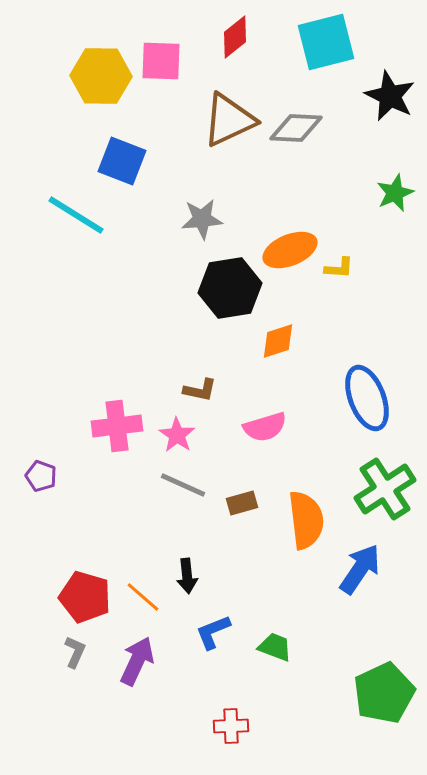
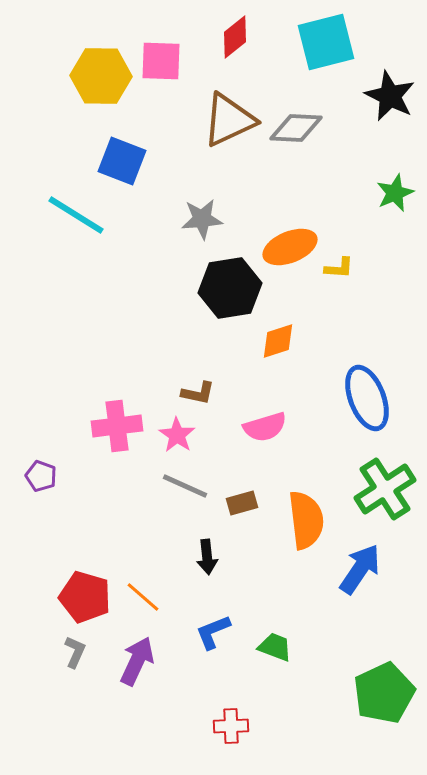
orange ellipse: moved 3 px up
brown L-shape: moved 2 px left, 3 px down
gray line: moved 2 px right, 1 px down
black arrow: moved 20 px right, 19 px up
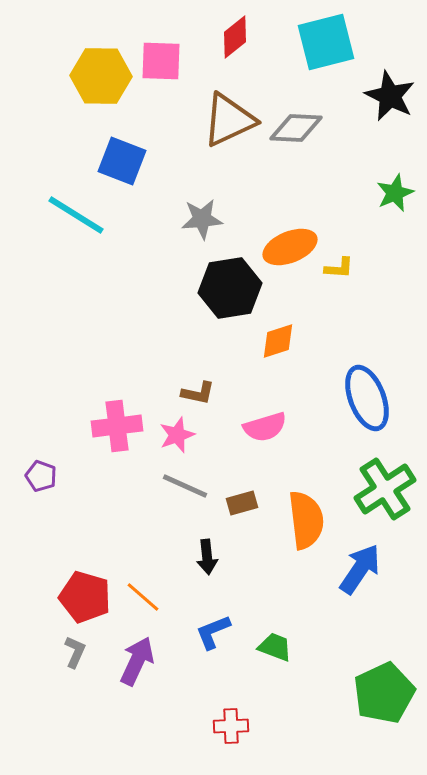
pink star: rotated 18 degrees clockwise
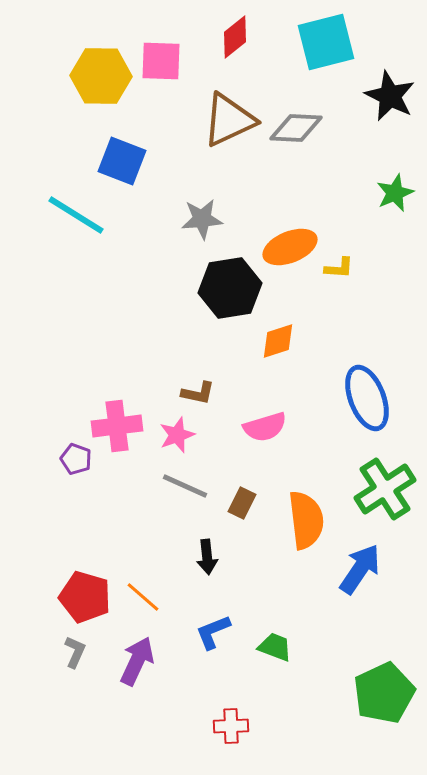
purple pentagon: moved 35 px right, 17 px up
brown rectangle: rotated 48 degrees counterclockwise
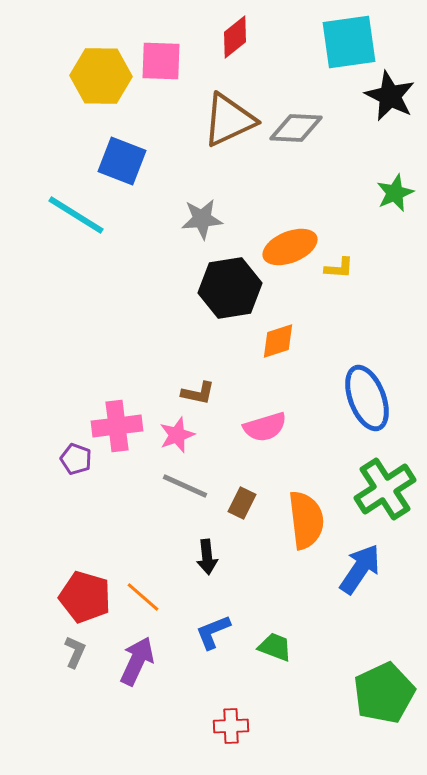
cyan square: moved 23 px right; rotated 6 degrees clockwise
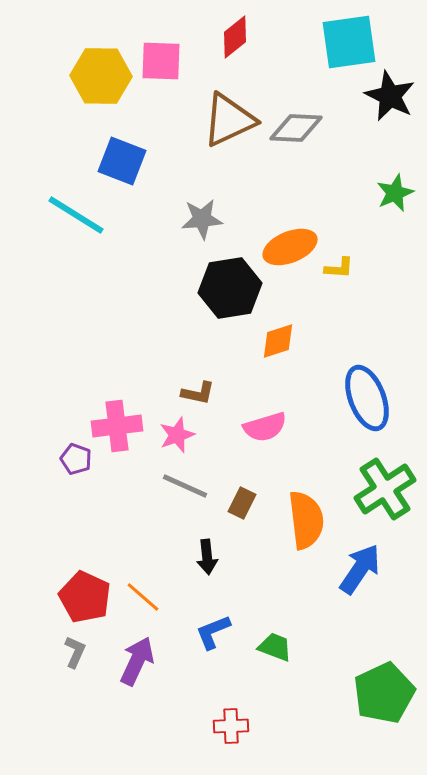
red pentagon: rotated 9 degrees clockwise
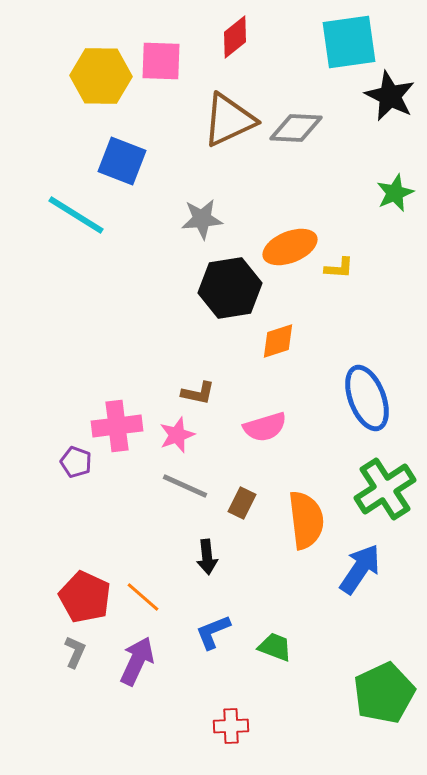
purple pentagon: moved 3 px down
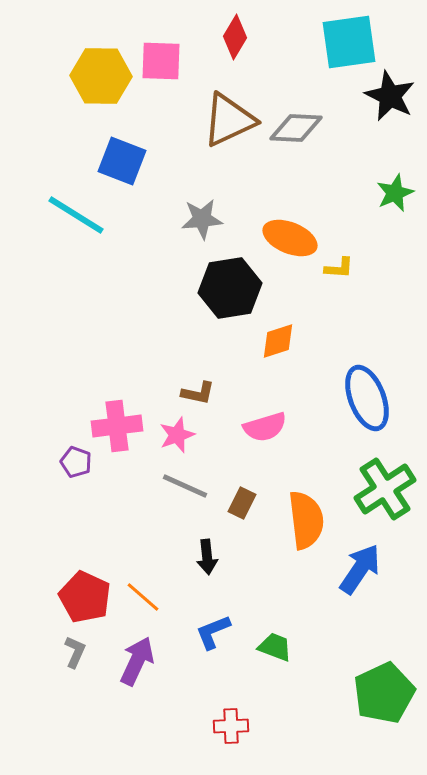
red diamond: rotated 21 degrees counterclockwise
orange ellipse: moved 9 px up; rotated 44 degrees clockwise
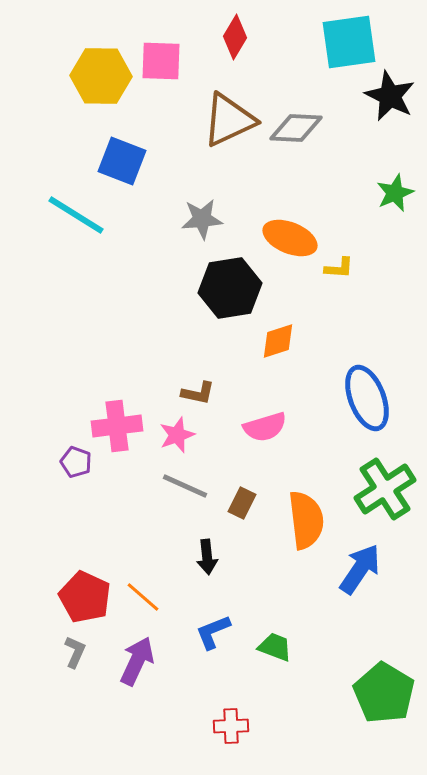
green pentagon: rotated 16 degrees counterclockwise
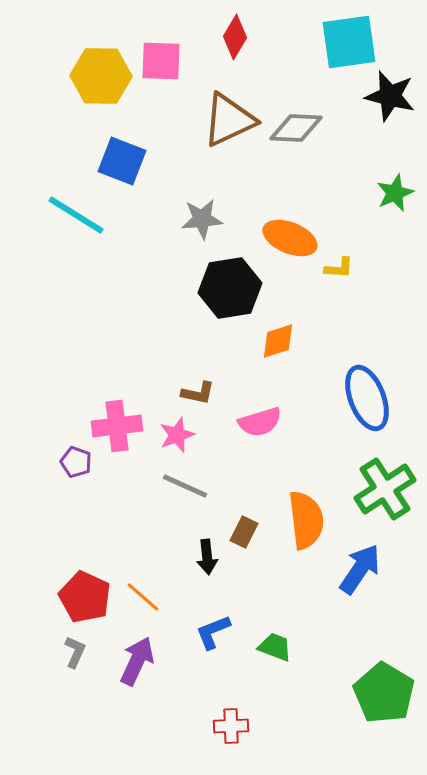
black star: rotated 12 degrees counterclockwise
pink semicircle: moved 5 px left, 5 px up
brown rectangle: moved 2 px right, 29 px down
